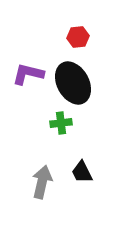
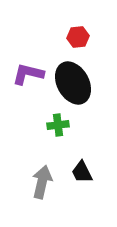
green cross: moved 3 px left, 2 px down
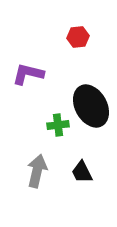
black ellipse: moved 18 px right, 23 px down
gray arrow: moved 5 px left, 11 px up
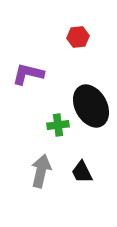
gray arrow: moved 4 px right
